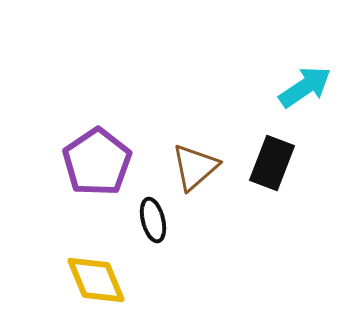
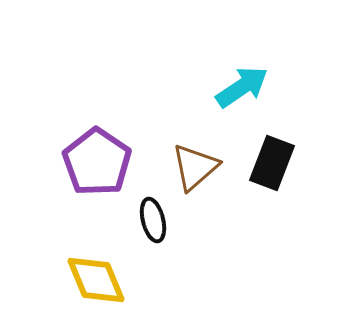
cyan arrow: moved 63 px left
purple pentagon: rotated 4 degrees counterclockwise
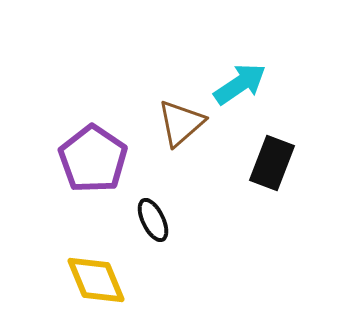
cyan arrow: moved 2 px left, 3 px up
purple pentagon: moved 4 px left, 3 px up
brown triangle: moved 14 px left, 44 px up
black ellipse: rotated 12 degrees counterclockwise
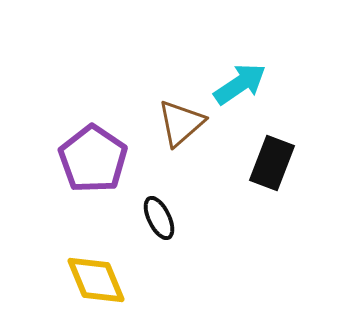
black ellipse: moved 6 px right, 2 px up
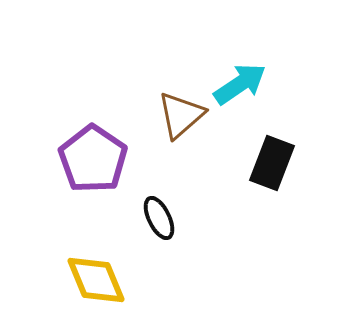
brown triangle: moved 8 px up
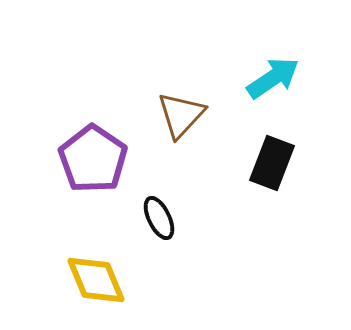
cyan arrow: moved 33 px right, 6 px up
brown triangle: rotated 6 degrees counterclockwise
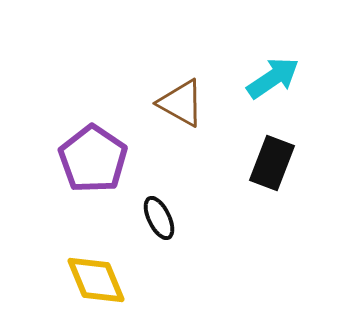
brown triangle: moved 12 px up; rotated 44 degrees counterclockwise
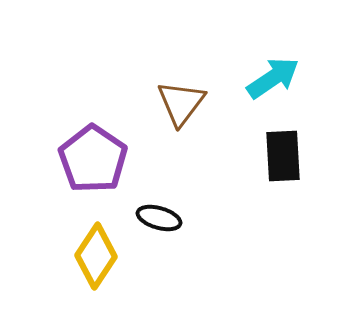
brown triangle: rotated 38 degrees clockwise
black rectangle: moved 11 px right, 7 px up; rotated 24 degrees counterclockwise
black ellipse: rotated 48 degrees counterclockwise
yellow diamond: moved 24 px up; rotated 56 degrees clockwise
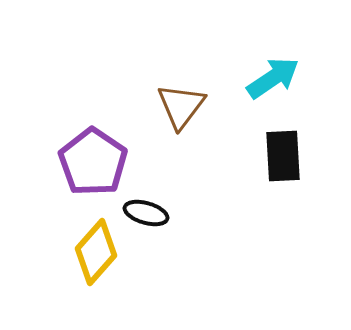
brown triangle: moved 3 px down
purple pentagon: moved 3 px down
black ellipse: moved 13 px left, 5 px up
yellow diamond: moved 4 px up; rotated 8 degrees clockwise
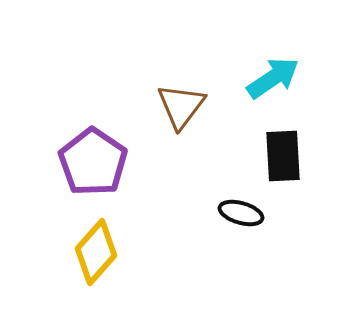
black ellipse: moved 95 px right
